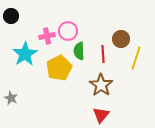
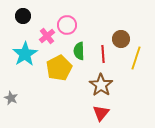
black circle: moved 12 px right
pink circle: moved 1 px left, 6 px up
pink cross: rotated 28 degrees counterclockwise
red triangle: moved 2 px up
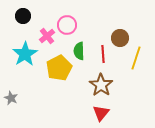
brown circle: moved 1 px left, 1 px up
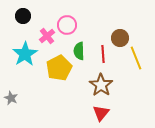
yellow line: rotated 40 degrees counterclockwise
